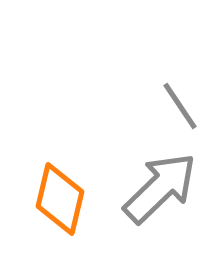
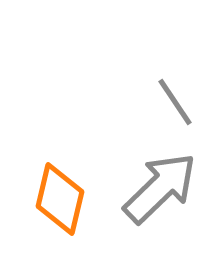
gray line: moved 5 px left, 4 px up
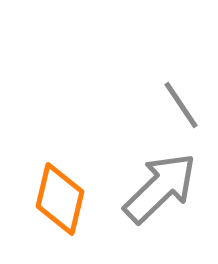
gray line: moved 6 px right, 3 px down
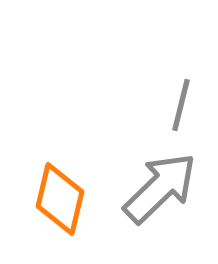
gray line: rotated 48 degrees clockwise
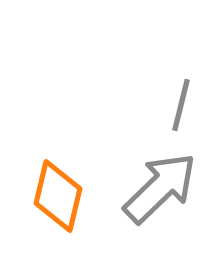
orange diamond: moved 2 px left, 3 px up
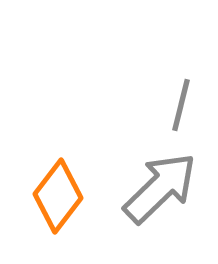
orange diamond: rotated 24 degrees clockwise
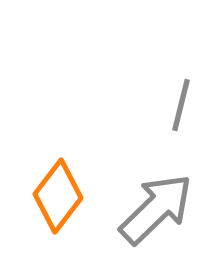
gray arrow: moved 4 px left, 21 px down
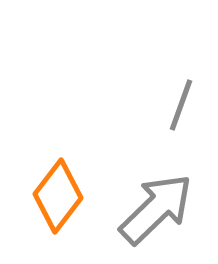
gray line: rotated 6 degrees clockwise
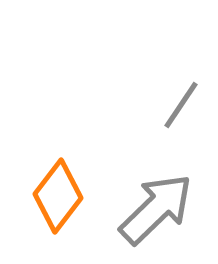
gray line: rotated 14 degrees clockwise
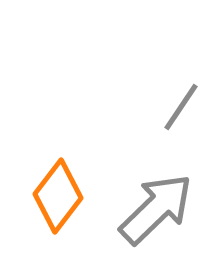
gray line: moved 2 px down
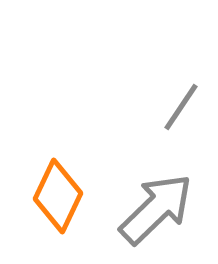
orange diamond: rotated 12 degrees counterclockwise
